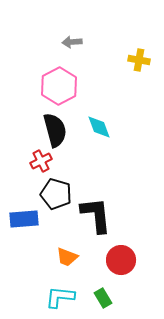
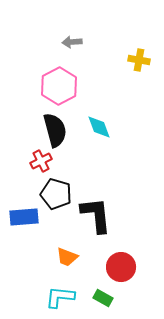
blue rectangle: moved 2 px up
red circle: moved 7 px down
green rectangle: rotated 30 degrees counterclockwise
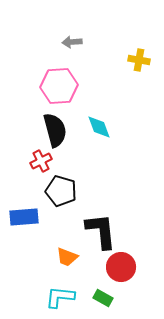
pink hexagon: rotated 24 degrees clockwise
black pentagon: moved 5 px right, 3 px up
black L-shape: moved 5 px right, 16 px down
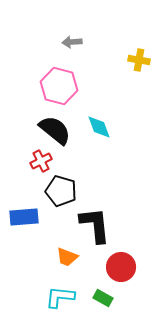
pink hexagon: rotated 18 degrees clockwise
black semicircle: rotated 36 degrees counterclockwise
black L-shape: moved 6 px left, 6 px up
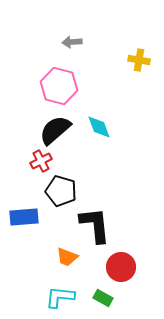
black semicircle: rotated 80 degrees counterclockwise
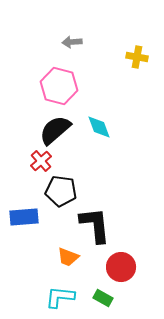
yellow cross: moved 2 px left, 3 px up
red cross: rotated 15 degrees counterclockwise
black pentagon: rotated 8 degrees counterclockwise
orange trapezoid: moved 1 px right
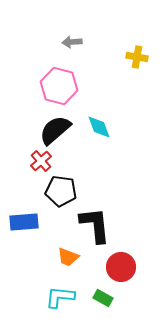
blue rectangle: moved 5 px down
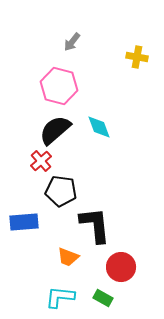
gray arrow: rotated 48 degrees counterclockwise
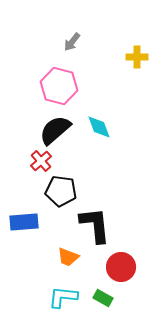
yellow cross: rotated 10 degrees counterclockwise
cyan L-shape: moved 3 px right
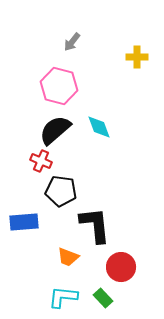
red cross: rotated 25 degrees counterclockwise
green rectangle: rotated 18 degrees clockwise
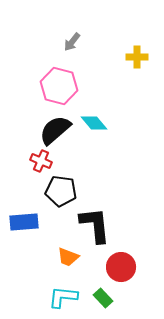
cyan diamond: moved 5 px left, 4 px up; rotated 20 degrees counterclockwise
